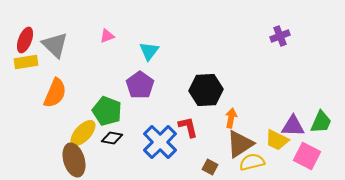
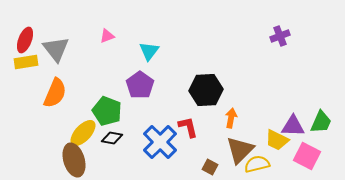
gray triangle: moved 1 px right, 4 px down; rotated 8 degrees clockwise
brown triangle: moved 6 px down; rotated 12 degrees counterclockwise
yellow semicircle: moved 5 px right, 2 px down
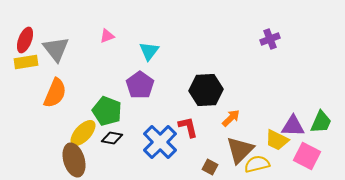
purple cross: moved 10 px left, 3 px down
orange arrow: rotated 36 degrees clockwise
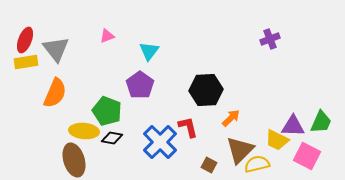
yellow ellipse: moved 1 px right, 2 px up; rotated 52 degrees clockwise
brown square: moved 1 px left, 2 px up
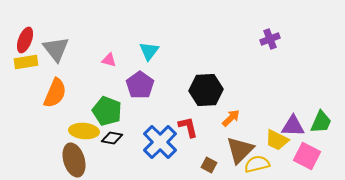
pink triangle: moved 2 px right, 24 px down; rotated 35 degrees clockwise
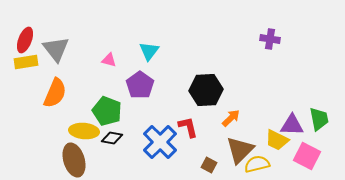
purple cross: rotated 30 degrees clockwise
green trapezoid: moved 2 px left, 3 px up; rotated 35 degrees counterclockwise
purple triangle: moved 1 px left, 1 px up
